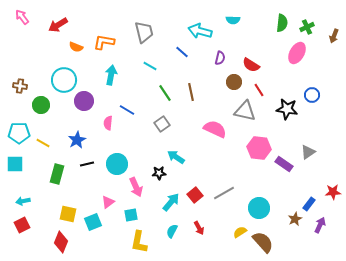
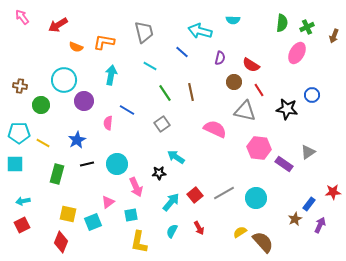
cyan circle at (259, 208): moved 3 px left, 10 px up
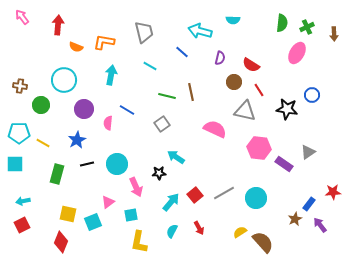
red arrow at (58, 25): rotated 126 degrees clockwise
brown arrow at (334, 36): moved 2 px up; rotated 24 degrees counterclockwise
green line at (165, 93): moved 2 px right, 3 px down; rotated 42 degrees counterclockwise
purple circle at (84, 101): moved 8 px down
purple arrow at (320, 225): rotated 63 degrees counterclockwise
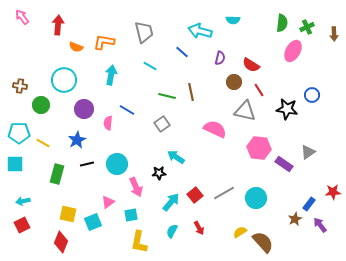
pink ellipse at (297, 53): moved 4 px left, 2 px up
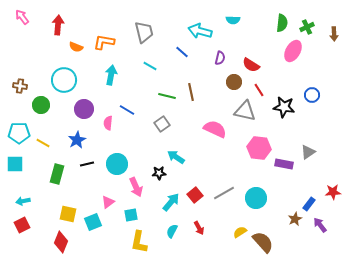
black star at (287, 109): moved 3 px left, 2 px up
purple rectangle at (284, 164): rotated 24 degrees counterclockwise
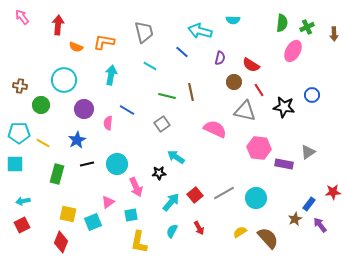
brown semicircle at (263, 242): moved 5 px right, 4 px up
